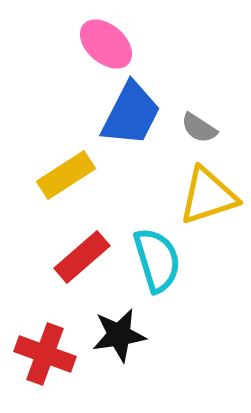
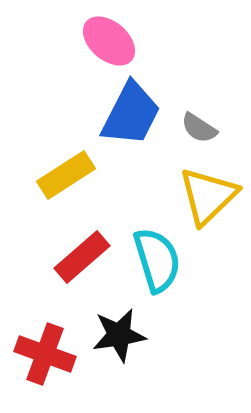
pink ellipse: moved 3 px right, 3 px up
yellow triangle: rotated 26 degrees counterclockwise
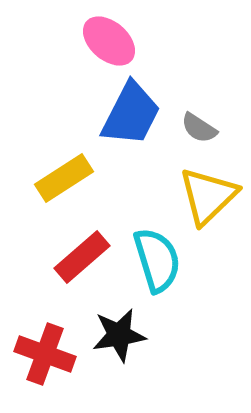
yellow rectangle: moved 2 px left, 3 px down
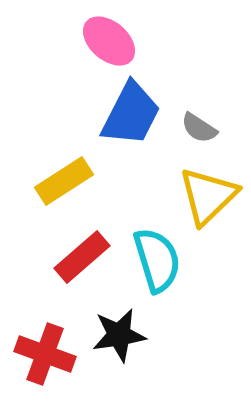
yellow rectangle: moved 3 px down
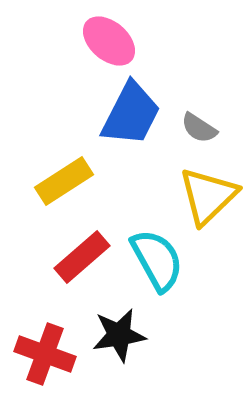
cyan semicircle: rotated 12 degrees counterclockwise
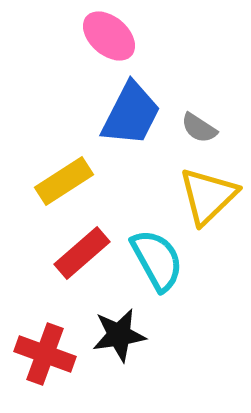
pink ellipse: moved 5 px up
red rectangle: moved 4 px up
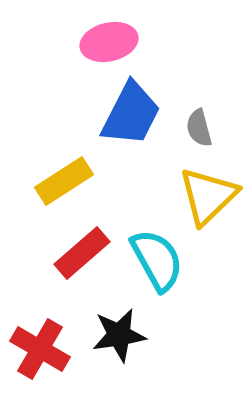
pink ellipse: moved 6 px down; rotated 54 degrees counterclockwise
gray semicircle: rotated 42 degrees clockwise
red cross: moved 5 px left, 5 px up; rotated 10 degrees clockwise
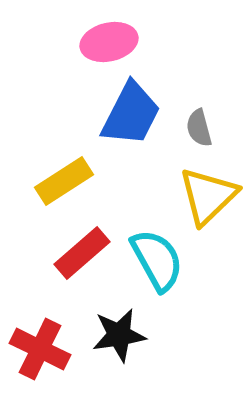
red cross: rotated 4 degrees counterclockwise
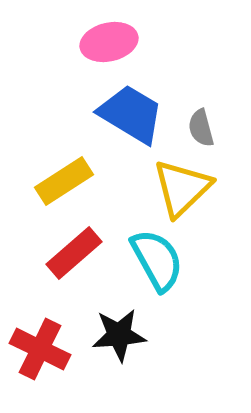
blue trapezoid: rotated 86 degrees counterclockwise
gray semicircle: moved 2 px right
yellow triangle: moved 26 px left, 8 px up
red rectangle: moved 8 px left
black star: rotated 4 degrees clockwise
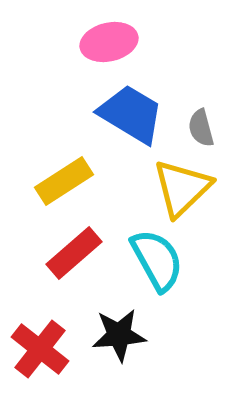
red cross: rotated 12 degrees clockwise
